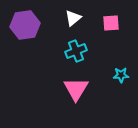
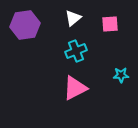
pink square: moved 1 px left, 1 px down
pink triangle: moved 1 px left, 1 px up; rotated 32 degrees clockwise
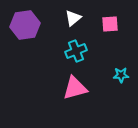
pink triangle: rotated 12 degrees clockwise
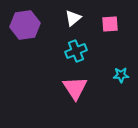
pink triangle: rotated 48 degrees counterclockwise
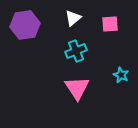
cyan star: rotated 28 degrees clockwise
pink triangle: moved 2 px right
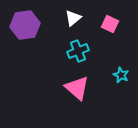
pink square: rotated 30 degrees clockwise
cyan cross: moved 2 px right
pink triangle: rotated 16 degrees counterclockwise
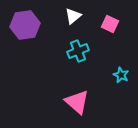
white triangle: moved 2 px up
pink triangle: moved 14 px down
